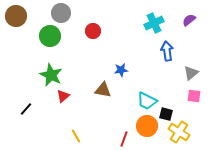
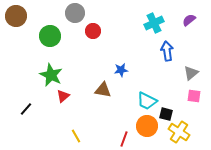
gray circle: moved 14 px right
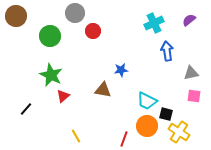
gray triangle: rotated 28 degrees clockwise
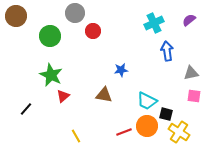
brown triangle: moved 1 px right, 5 px down
red line: moved 7 px up; rotated 49 degrees clockwise
